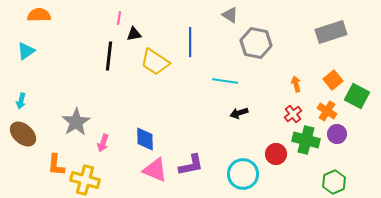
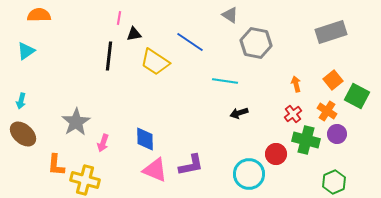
blue line: rotated 56 degrees counterclockwise
cyan circle: moved 6 px right
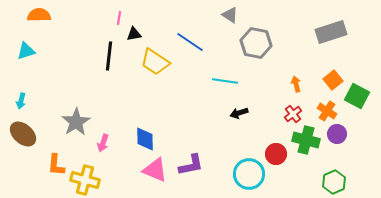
cyan triangle: rotated 18 degrees clockwise
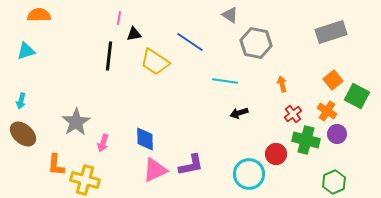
orange arrow: moved 14 px left
pink triangle: rotated 48 degrees counterclockwise
